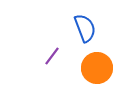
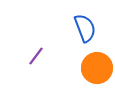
purple line: moved 16 px left
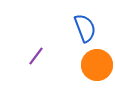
orange circle: moved 3 px up
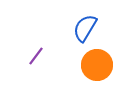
blue semicircle: rotated 128 degrees counterclockwise
